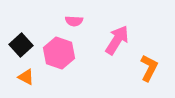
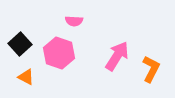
pink arrow: moved 16 px down
black square: moved 1 px left, 1 px up
orange L-shape: moved 2 px right, 1 px down
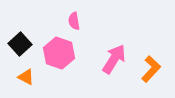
pink semicircle: rotated 78 degrees clockwise
pink arrow: moved 3 px left, 3 px down
orange L-shape: rotated 16 degrees clockwise
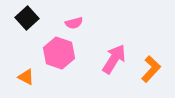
pink semicircle: moved 2 px down; rotated 96 degrees counterclockwise
black square: moved 7 px right, 26 px up
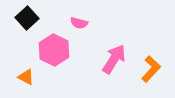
pink semicircle: moved 5 px right; rotated 30 degrees clockwise
pink hexagon: moved 5 px left, 3 px up; rotated 8 degrees clockwise
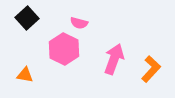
pink hexagon: moved 10 px right, 1 px up
pink arrow: rotated 12 degrees counterclockwise
orange triangle: moved 1 px left, 2 px up; rotated 18 degrees counterclockwise
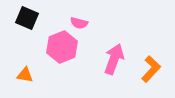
black square: rotated 25 degrees counterclockwise
pink hexagon: moved 2 px left, 2 px up; rotated 12 degrees clockwise
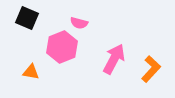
pink arrow: rotated 8 degrees clockwise
orange triangle: moved 6 px right, 3 px up
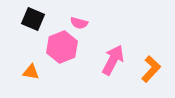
black square: moved 6 px right, 1 px down
pink arrow: moved 1 px left, 1 px down
